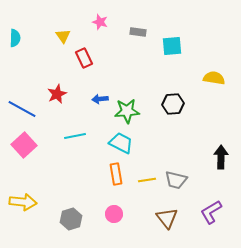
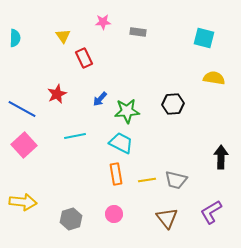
pink star: moved 3 px right; rotated 21 degrees counterclockwise
cyan square: moved 32 px right, 8 px up; rotated 20 degrees clockwise
blue arrow: rotated 42 degrees counterclockwise
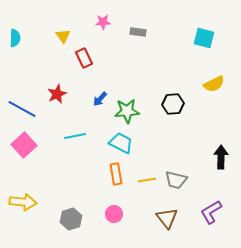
yellow semicircle: moved 6 px down; rotated 145 degrees clockwise
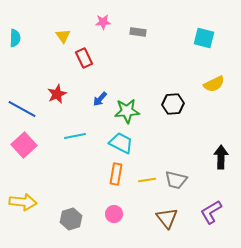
orange rectangle: rotated 20 degrees clockwise
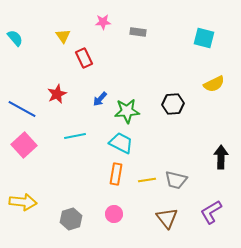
cyan semicircle: rotated 42 degrees counterclockwise
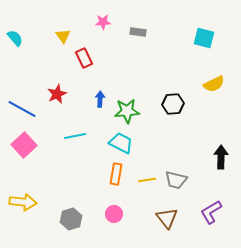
blue arrow: rotated 140 degrees clockwise
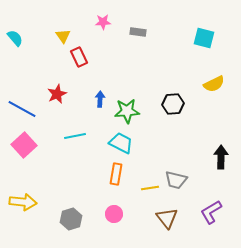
red rectangle: moved 5 px left, 1 px up
yellow line: moved 3 px right, 8 px down
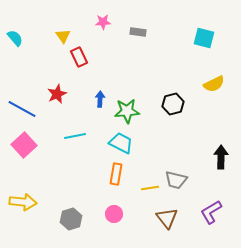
black hexagon: rotated 10 degrees counterclockwise
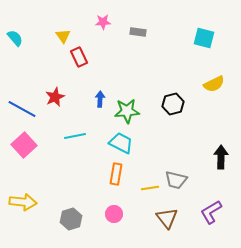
red star: moved 2 px left, 3 px down
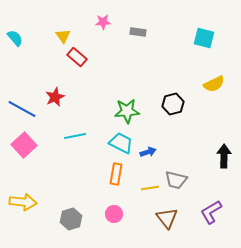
red rectangle: moved 2 px left; rotated 24 degrees counterclockwise
blue arrow: moved 48 px right, 53 px down; rotated 70 degrees clockwise
black arrow: moved 3 px right, 1 px up
